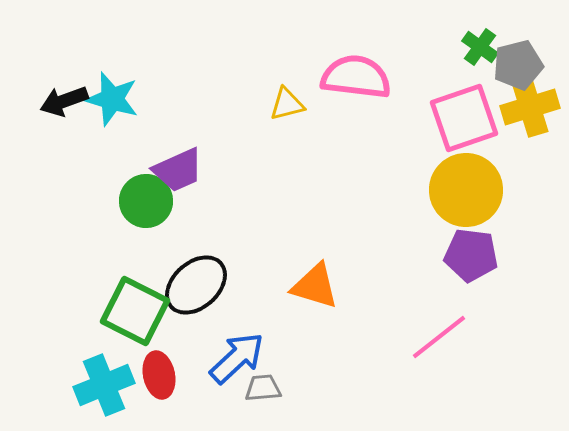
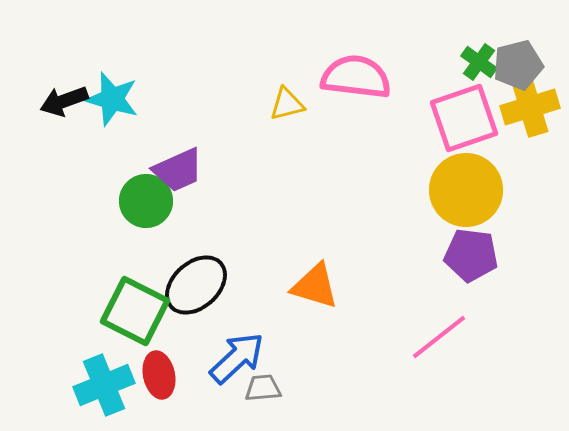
green cross: moved 1 px left, 15 px down
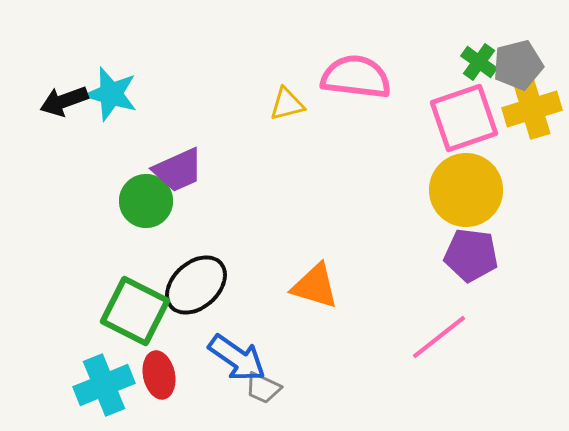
cyan star: moved 1 px left, 5 px up
yellow cross: moved 2 px right, 2 px down
blue arrow: rotated 78 degrees clockwise
gray trapezoid: rotated 150 degrees counterclockwise
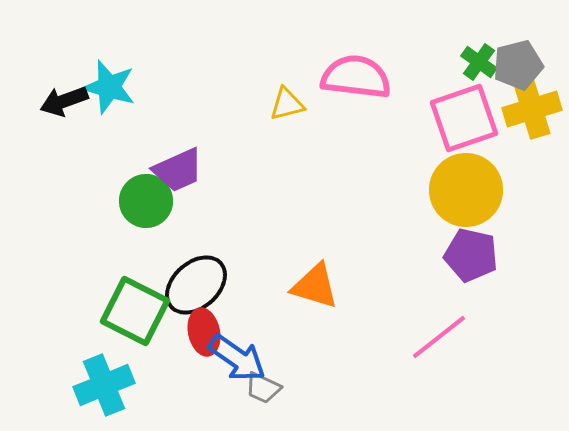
cyan star: moved 2 px left, 7 px up
purple pentagon: rotated 6 degrees clockwise
red ellipse: moved 45 px right, 43 px up
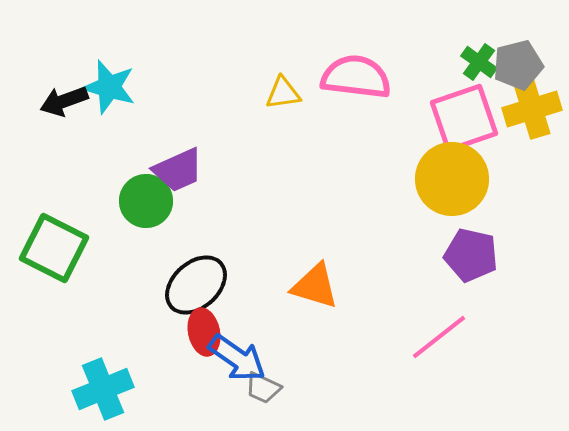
yellow triangle: moved 4 px left, 11 px up; rotated 6 degrees clockwise
yellow circle: moved 14 px left, 11 px up
green square: moved 81 px left, 63 px up
cyan cross: moved 1 px left, 4 px down
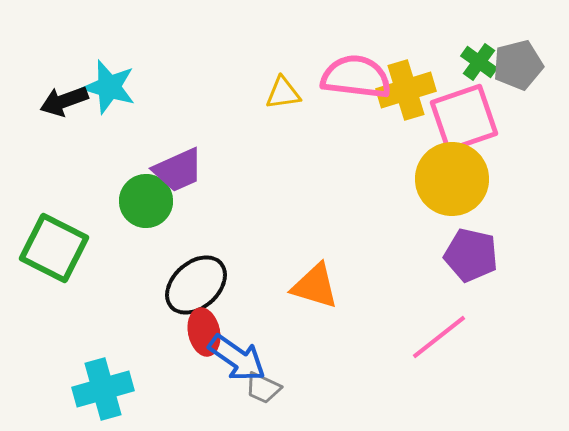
yellow cross: moved 126 px left, 19 px up
cyan cross: rotated 6 degrees clockwise
